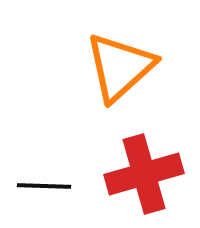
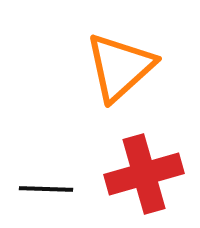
black line: moved 2 px right, 3 px down
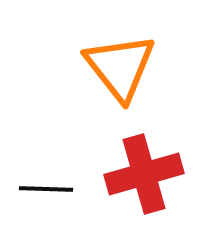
orange triangle: rotated 26 degrees counterclockwise
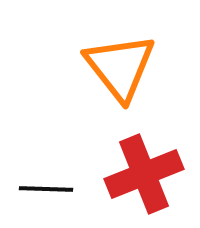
red cross: rotated 6 degrees counterclockwise
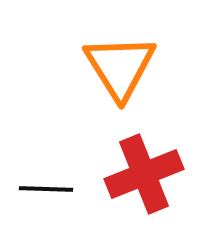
orange triangle: rotated 6 degrees clockwise
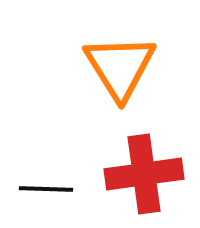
red cross: rotated 14 degrees clockwise
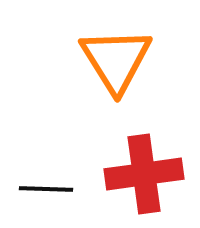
orange triangle: moved 4 px left, 7 px up
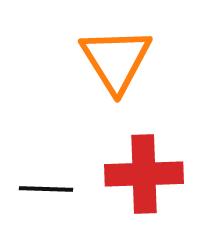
red cross: rotated 6 degrees clockwise
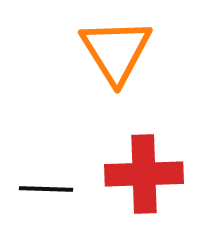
orange triangle: moved 9 px up
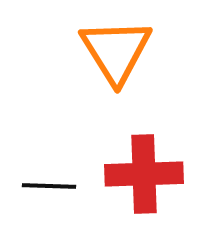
black line: moved 3 px right, 3 px up
